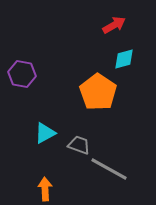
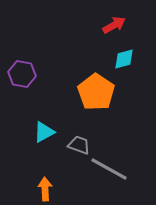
orange pentagon: moved 2 px left
cyan triangle: moved 1 px left, 1 px up
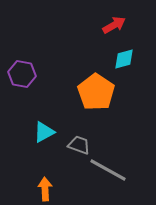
gray line: moved 1 px left, 1 px down
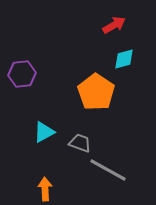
purple hexagon: rotated 16 degrees counterclockwise
gray trapezoid: moved 1 px right, 2 px up
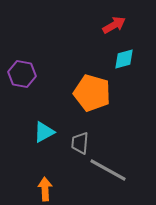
purple hexagon: rotated 16 degrees clockwise
orange pentagon: moved 4 px left, 1 px down; rotated 18 degrees counterclockwise
gray trapezoid: rotated 105 degrees counterclockwise
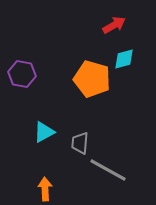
orange pentagon: moved 14 px up
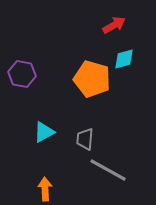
gray trapezoid: moved 5 px right, 4 px up
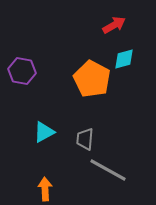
purple hexagon: moved 3 px up
orange pentagon: rotated 12 degrees clockwise
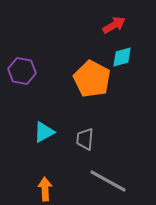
cyan diamond: moved 2 px left, 2 px up
gray line: moved 11 px down
